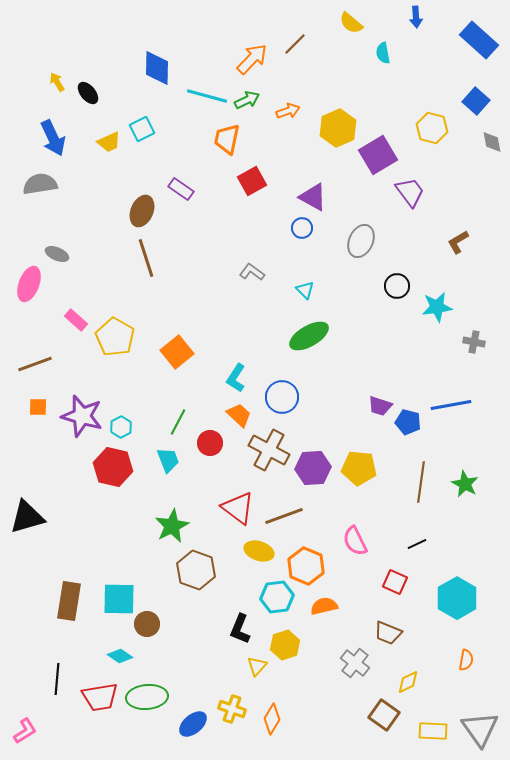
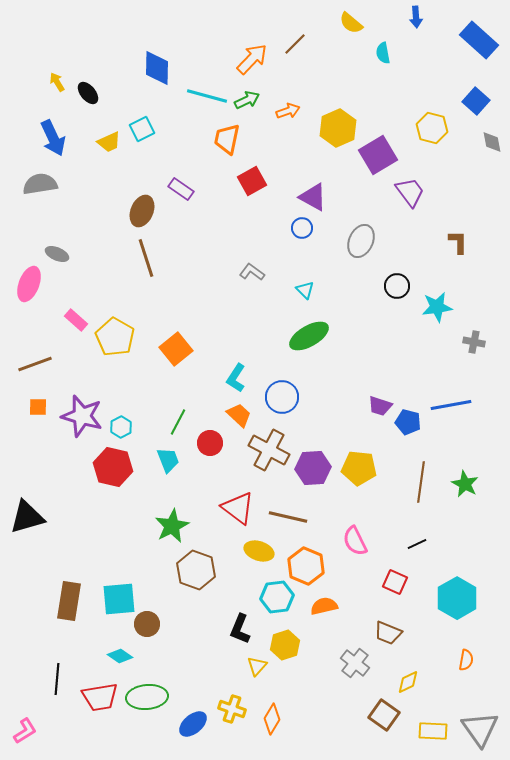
brown L-shape at (458, 242): rotated 120 degrees clockwise
orange square at (177, 352): moved 1 px left, 3 px up
brown line at (284, 516): moved 4 px right, 1 px down; rotated 33 degrees clockwise
cyan square at (119, 599): rotated 6 degrees counterclockwise
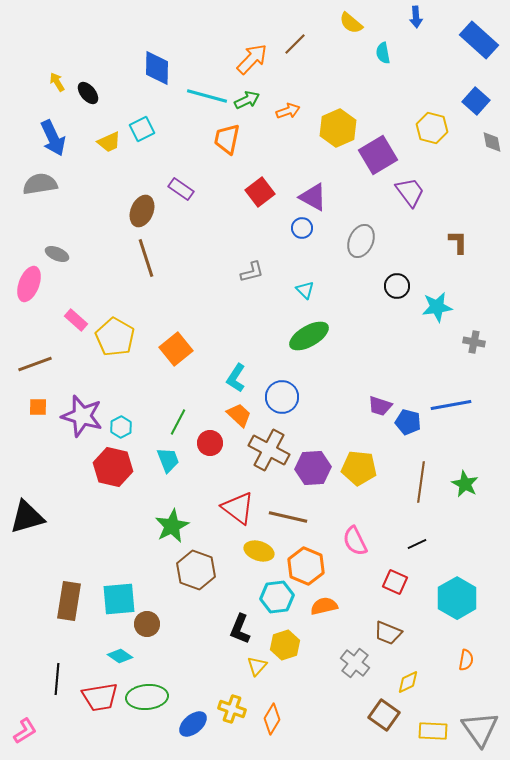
red square at (252, 181): moved 8 px right, 11 px down; rotated 8 degrees counterclockwise
gray L-shape at (252, 272): rotated 130 degrees clockwise
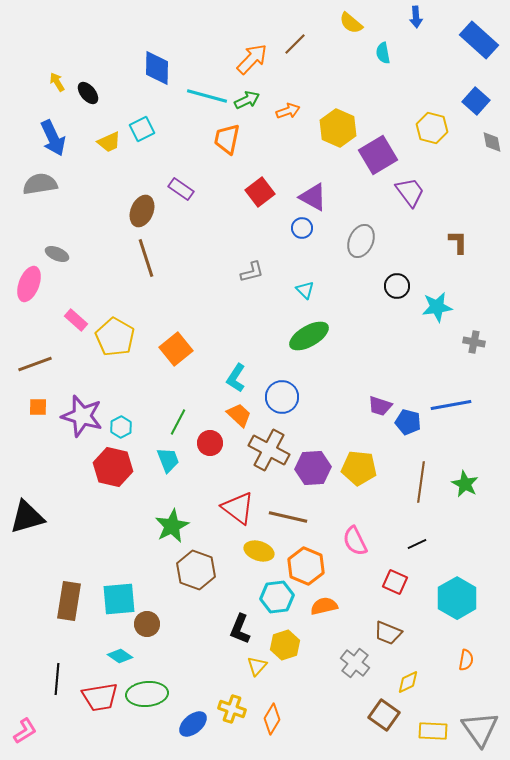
yellow hexagon at (338, 128): rotated 12 degrees counterclockwise
green ellipse at (147, 697): moved 3 px up
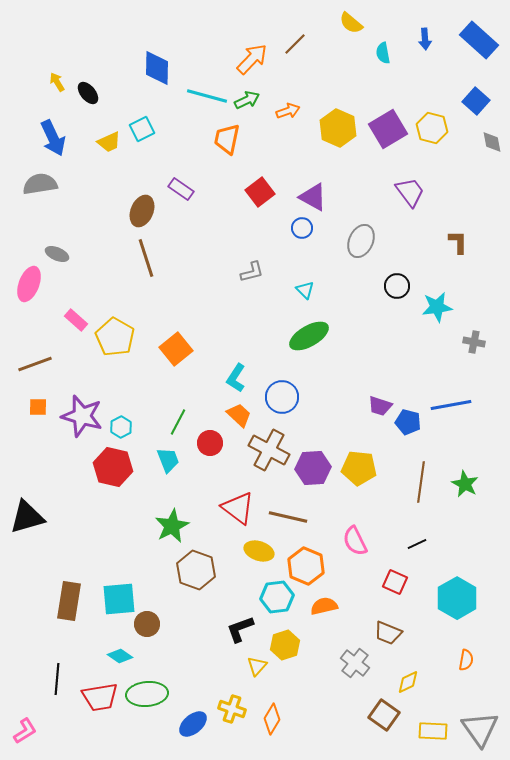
blue arrow at (416, 17): moved 9 px right, 22 px down
purple square at (378, 155): moved 10 px right, 26 px up
black L-shape at (240, 629): rotated 48 degrees clockwise
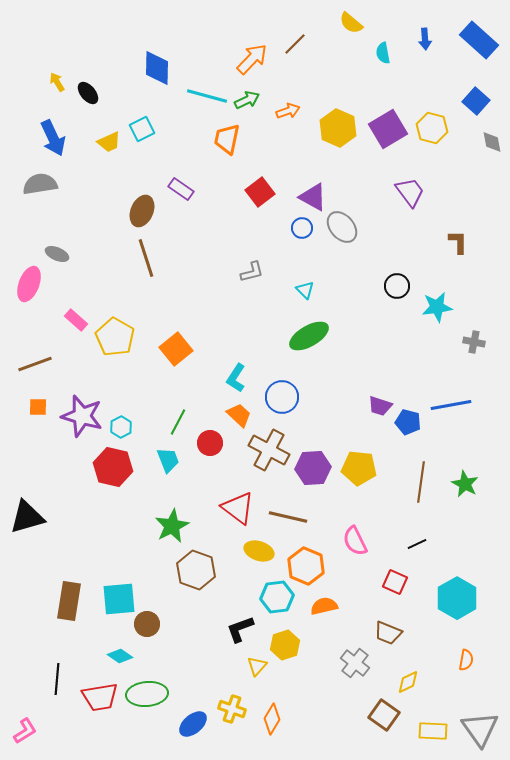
gray ellipse at (361, 241): moved 19 px left, 14 px up; rotated 64 degrees counterclockwise
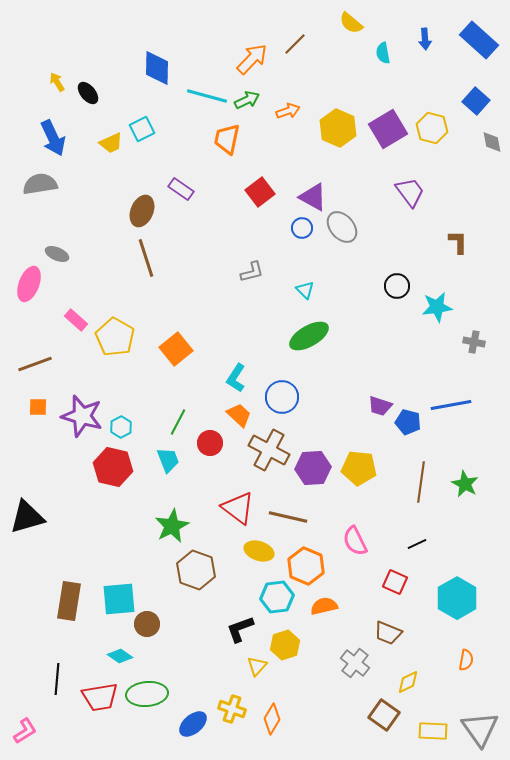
yellow trapezoid at (109, 142): moved 2 px right, 1 px down
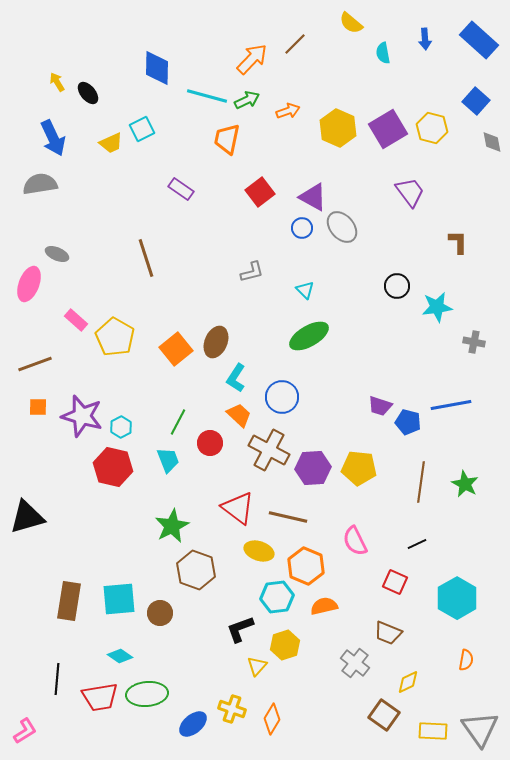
brown ellipse at (142, 211): moved 74 px right, 131 px down
brown circle at (147, 624): moved 13 px right, 11 px up
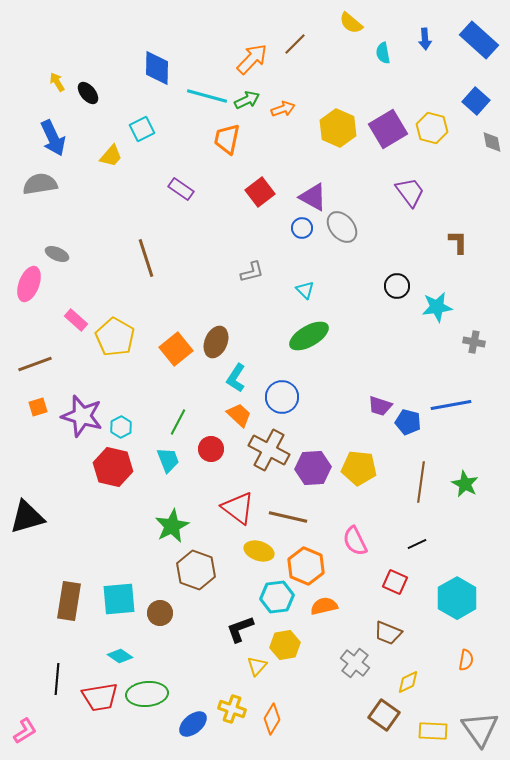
orange arrow at (288, 111): moved 5 px left, 2 px up
yellow trapezoid at (111, 143): moved 13 px down; rotated 25 degrees counterclockwise
orange square at (38, 407): rotated 18 degrees counterclockwise
red circle at (210, 443): moved 1 px right, 6 px down
yellow hexagon at (285, 645): rotated 8 degrees clockwise
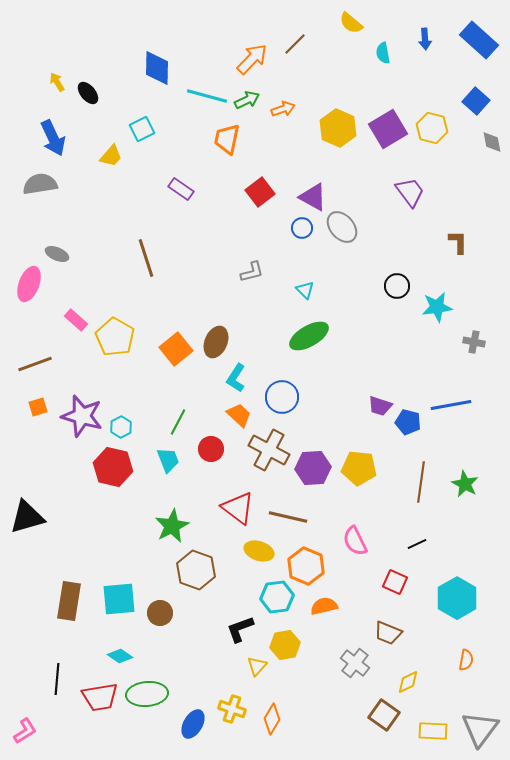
blue ellipse at (193, 724): rotated 20 degrees counterclockwise
gray triangle at (480, 729): rotated 12 degrees clockwise
